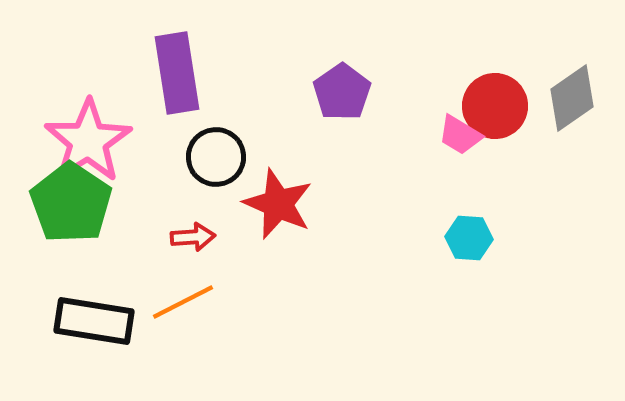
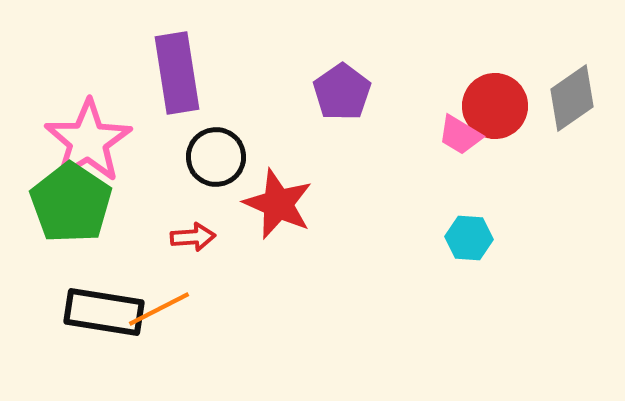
orange line: moved 24 px left, 7 px down
black rectangle: moved 10 px right, 9 px up
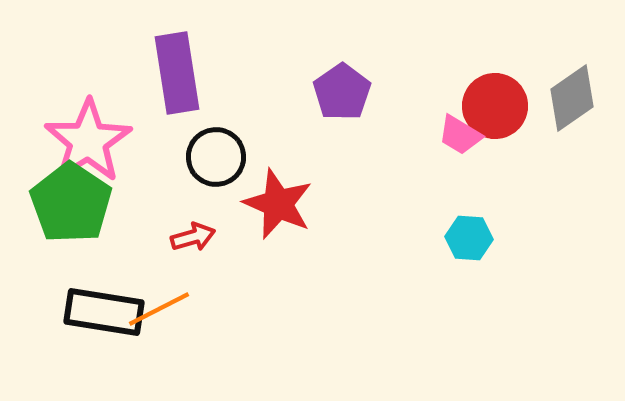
red arrow: rotated 12 degrees counterclockwise
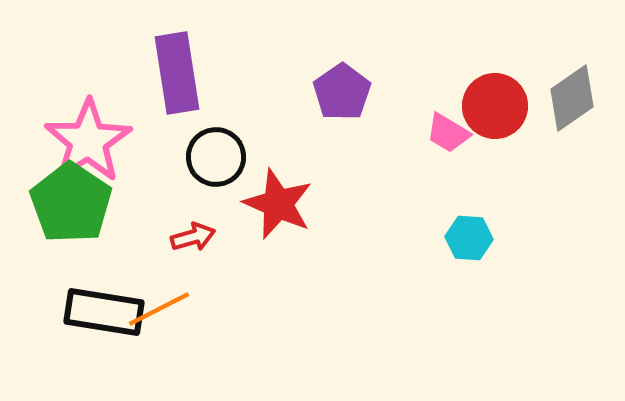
pink trapezoid: moved 12 px left, 2 px up
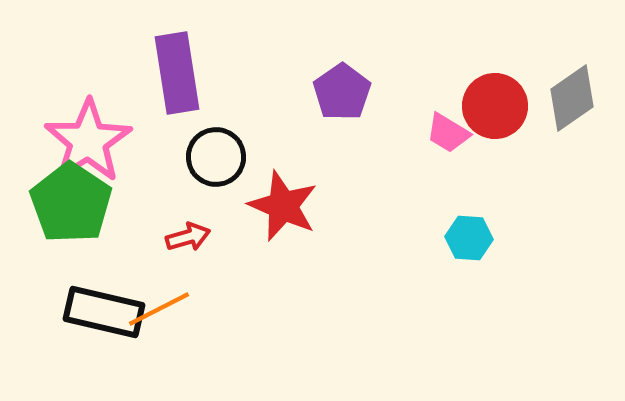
red star: moved 5 px right, 2 px down
red arrow: moved 5 px left
black rectangle: rotated 4 degrees clockwise
